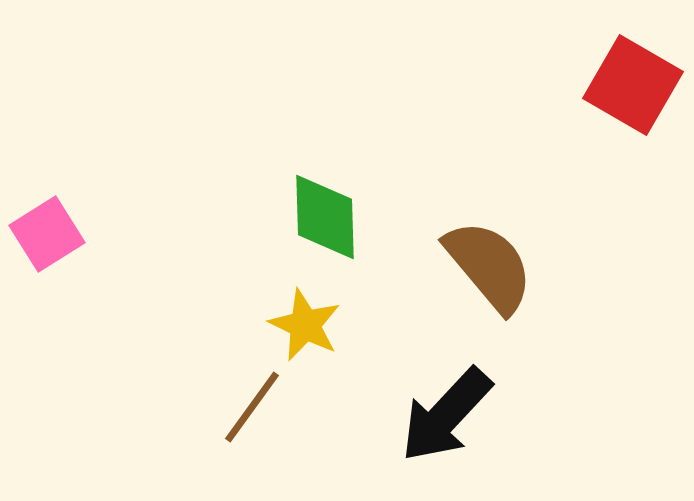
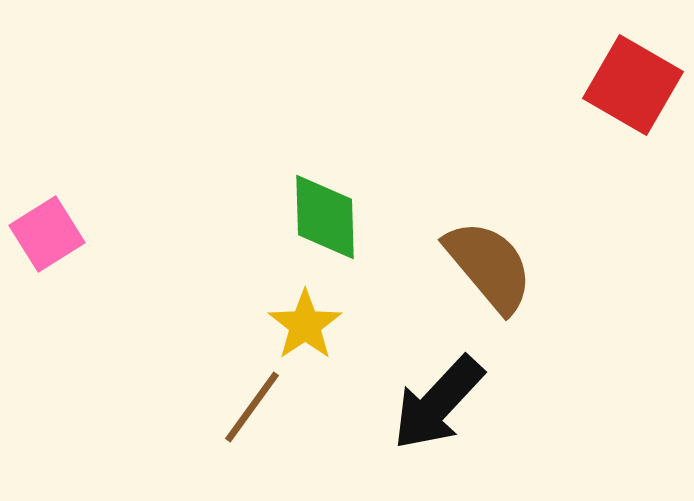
yellow star: rotated 12 degrees clockwise
black arrow: moved 8 px left, 12 px up
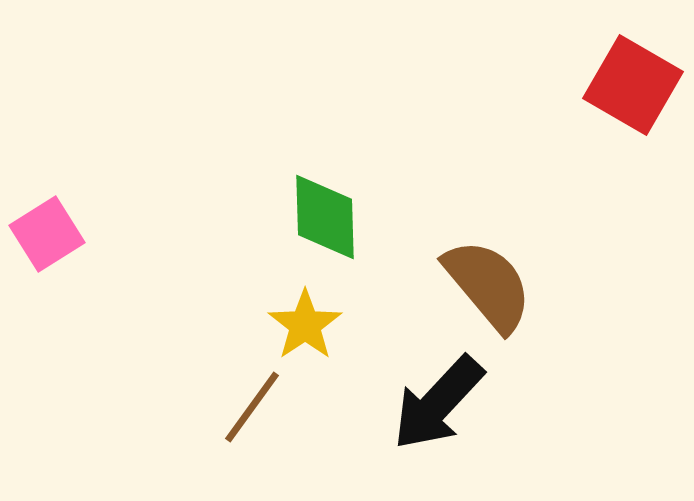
brown semicircle: moved 1 px left, 19 px down
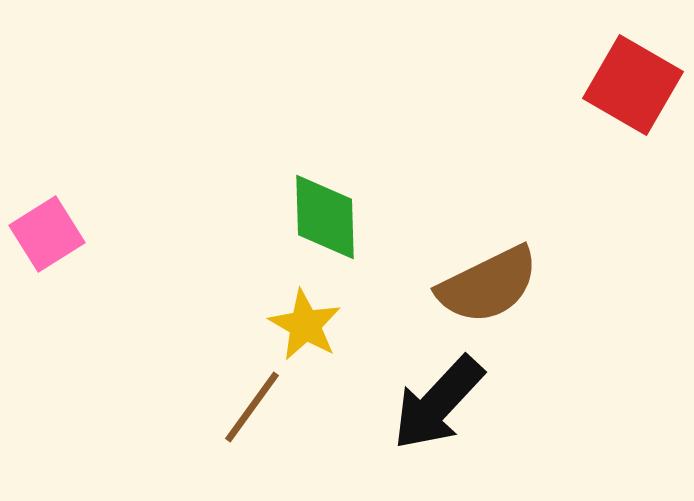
brown semicircle: rotated 104 degrees clockwise
yellow star: rotated 8 degrees counterclockwise
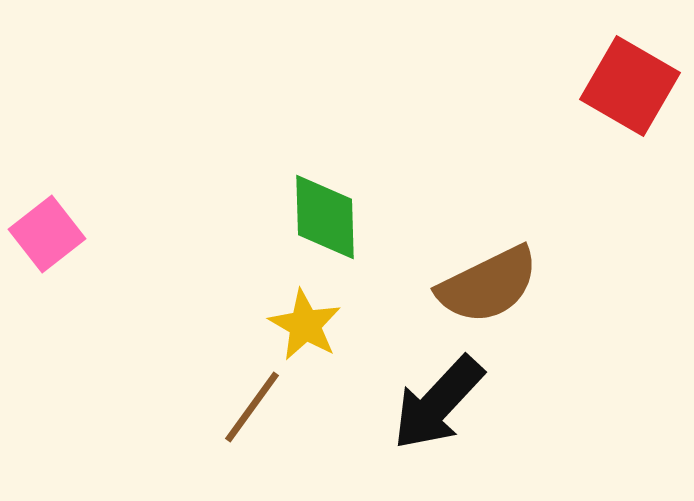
red square: moved 3 px left, 1 px down
pink square: rotated 6 degrees counterclockwise
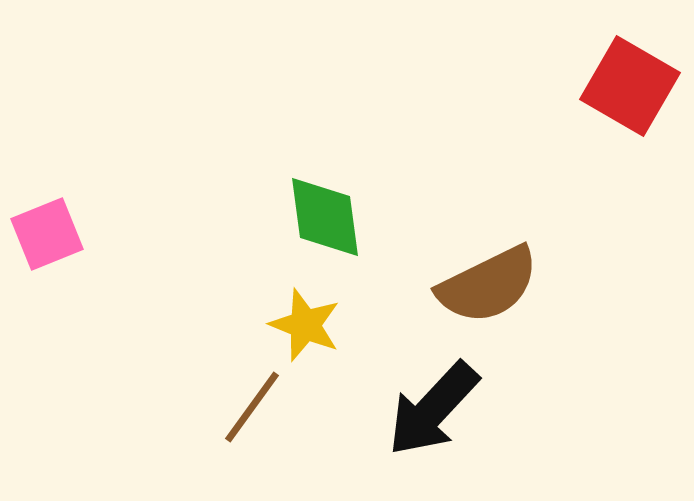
green diamond: rotated 6 degrees counterclockwise
pink square: rotated 16 degrees clockwise
yellow star: rotated 8 degrees counterclockwise
black arrow: moved 5 px left, 6 px down
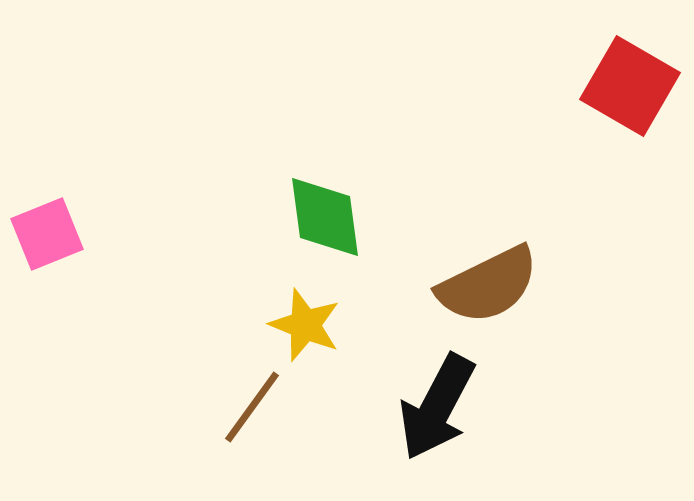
black arrow: moved 4 px right, 2 px up; rotated 15 degrees counterclockwise
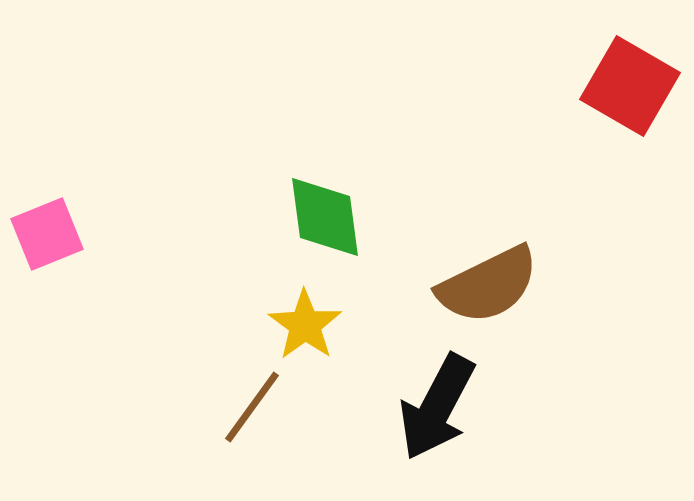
yellow star: rotated 14 degrees clockwise
